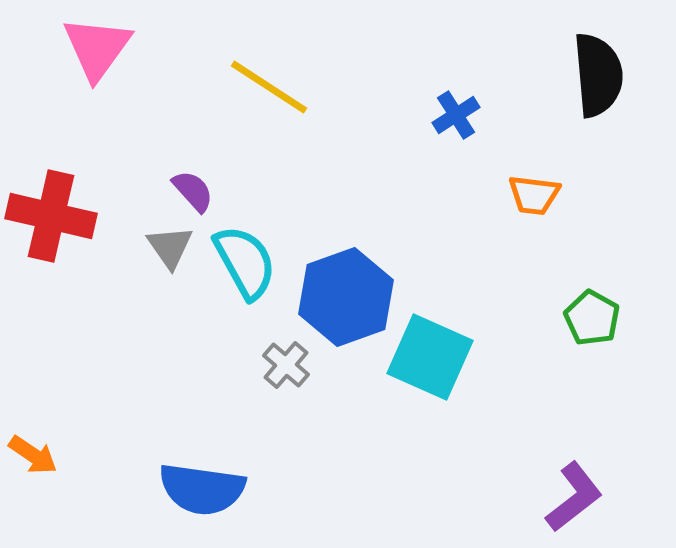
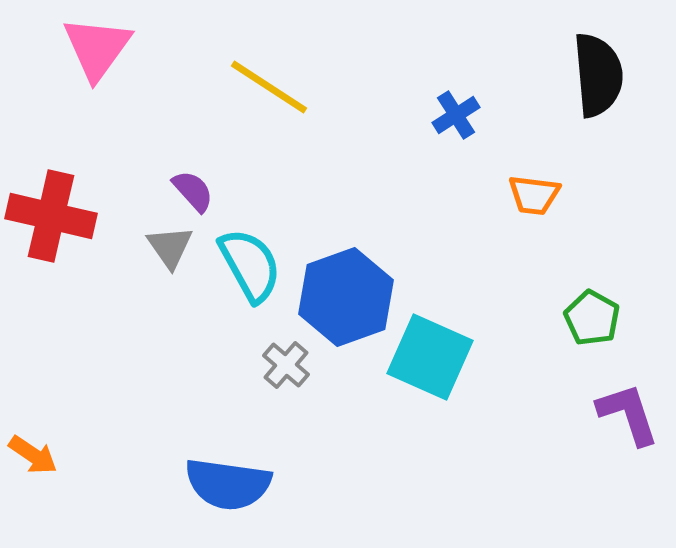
cyan semicircle: moved 5 px right, 3 px down
blue semicircle: moved 26 px right, 5 px up
purple L-shape: moved 54 px right, 83 px up; rotated 70 degrees counterclockwise
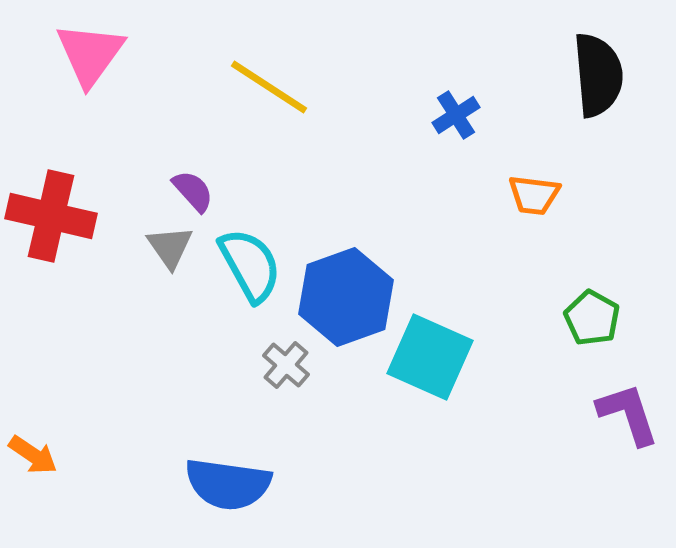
pink triangle: moved 7 px left, 6 px down
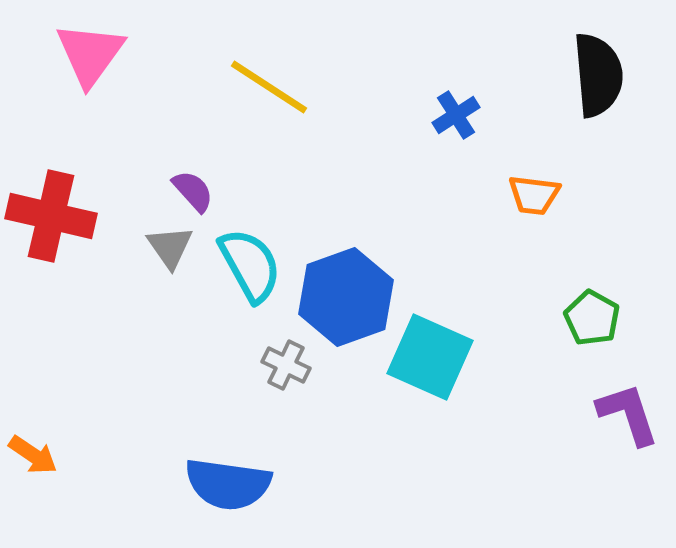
gray cross: rotated 15 degrees counterclockwise
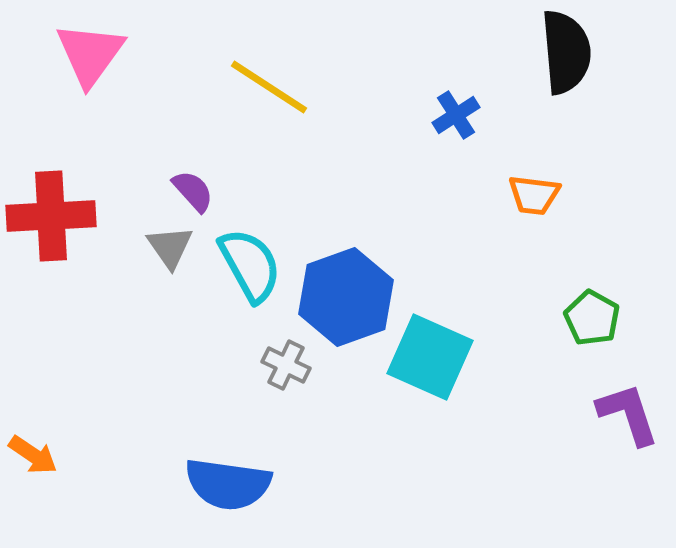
black semicircle: moved 32 px left, 23 px up
red cross: rotated 16 degrees counterclockwise
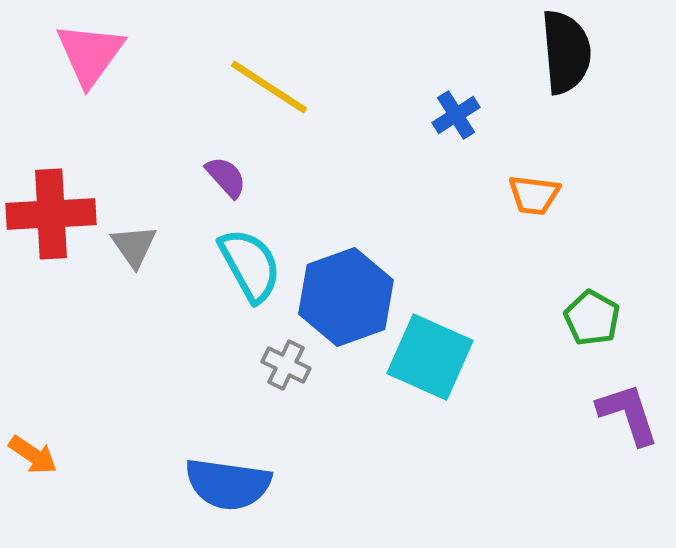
purple semicircle: moved 33 px right, 14 px up
red cross: moved 2 px up
gray triangle: moved 36 px left, 1 px up
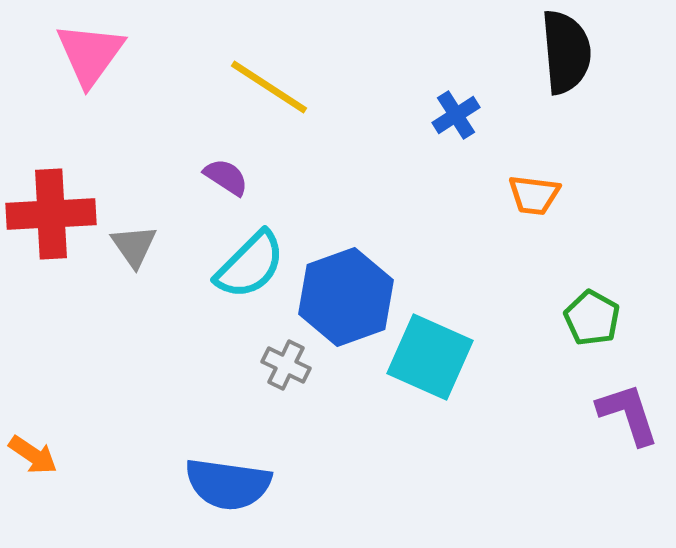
purple semicircle: rotated 15 degrees counterclockwise
cyan semicircle: rotated 74 degrees clockwise
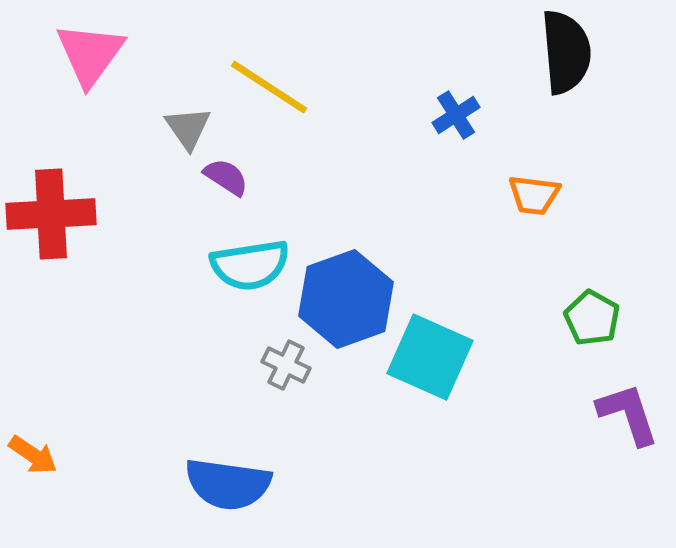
gray triangle: moved 54 px right, 118 px up
cyan semicircle: rotated 36 degrees clockwise
blue hexagon: moved 2 px down
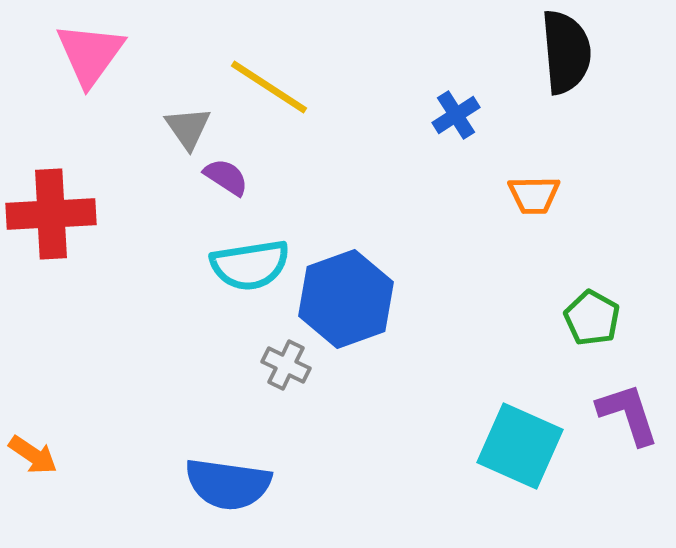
orange trapezoid: rotated 8 degrees counterclockwise
cyan square: moved 90 px right, 89 px down
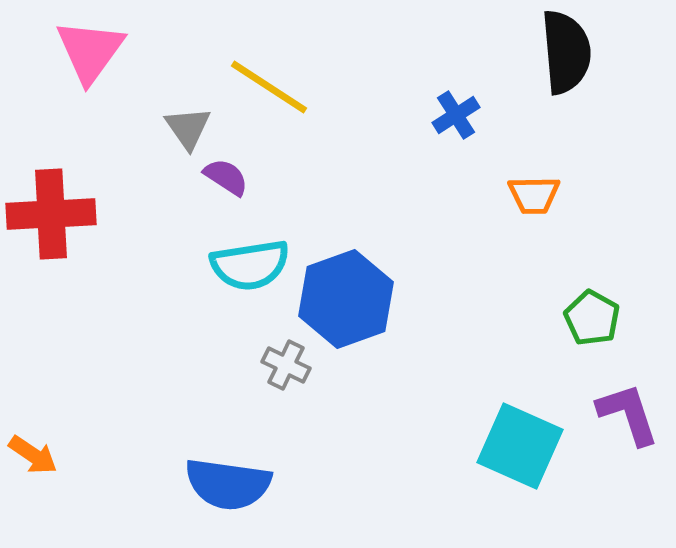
pink triangle: moved 3 px up
